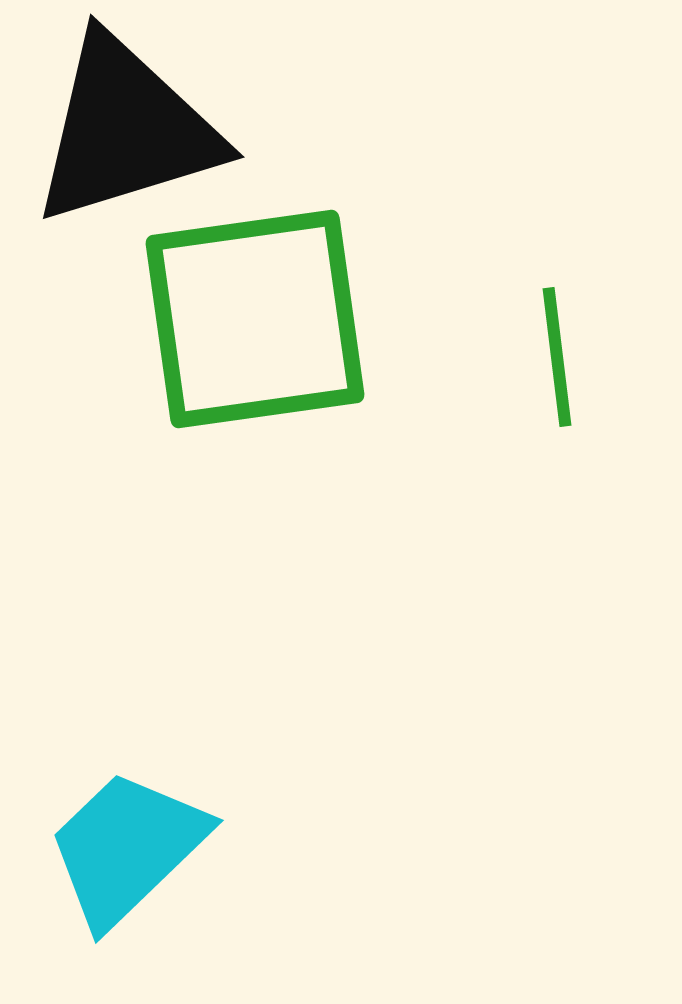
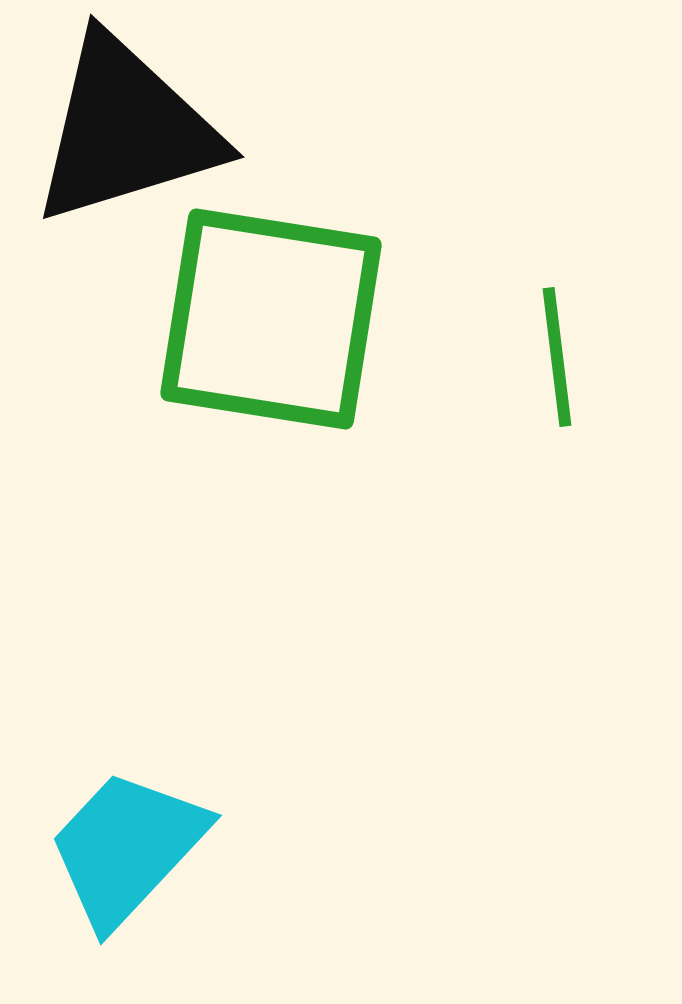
green square: moved 16 px right; rotated 17 degrees clockwise
cyan trapezoid: rotated 3 degrees counterclockwise
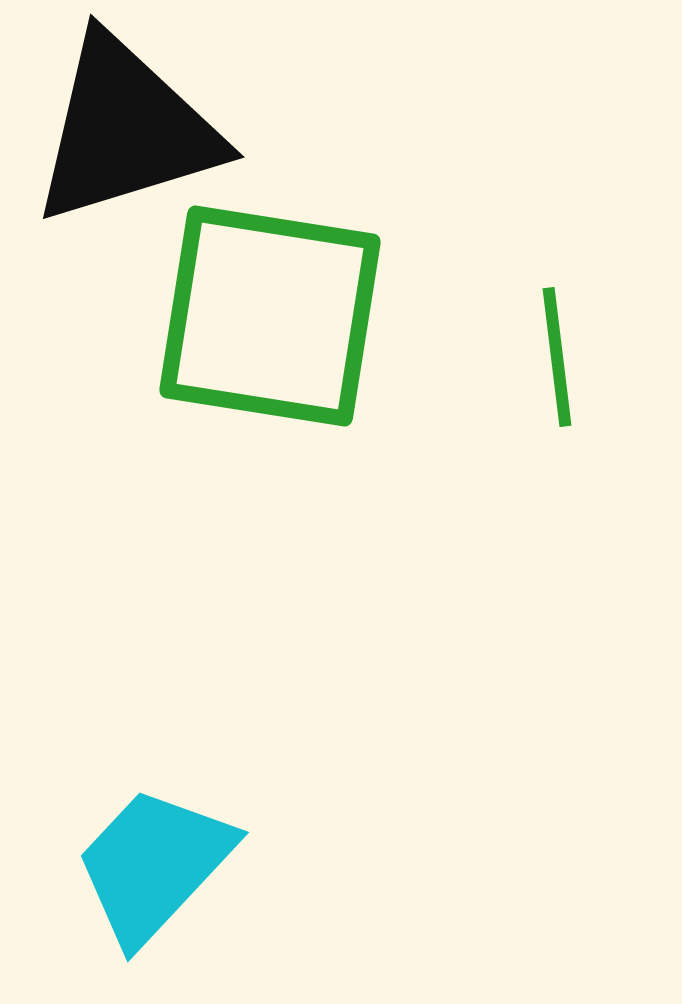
green square: moved 1 px left, 3 px up
cyan trapezoid: moved 27 px right, 17 px down
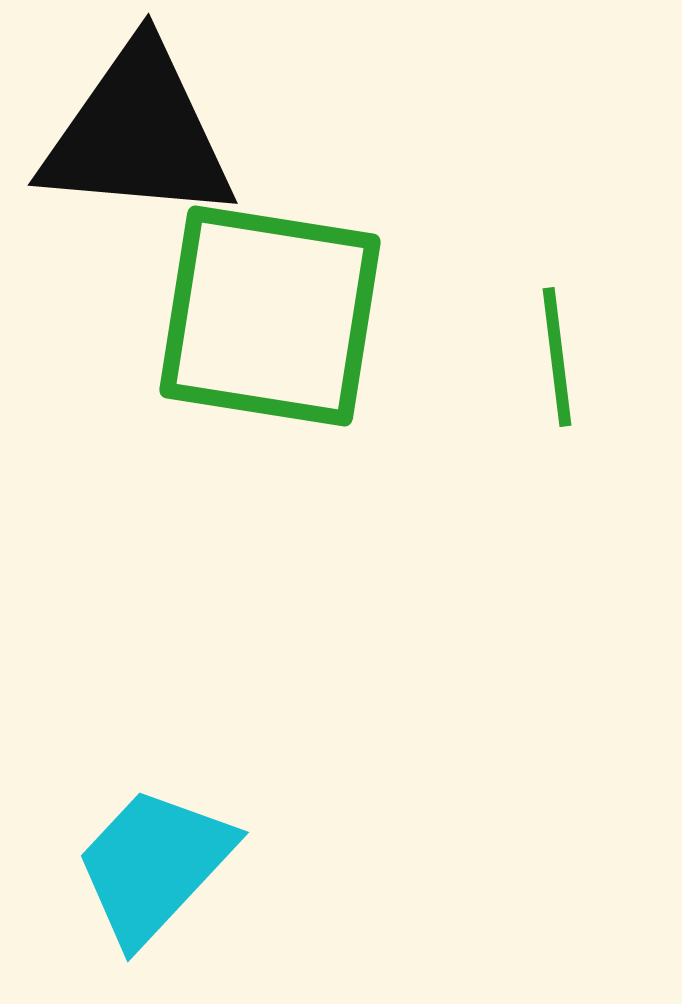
black triangle: moved 12 px right, 4 px down; rotated 22 degrees clockwise
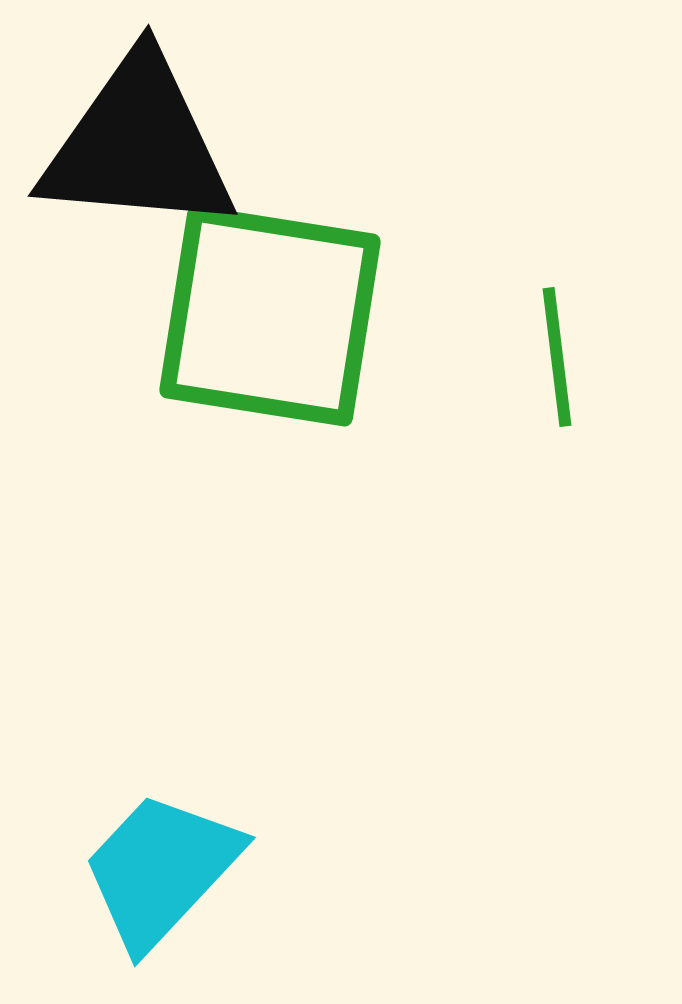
black triangle: moved 11 px down
cyan trapezoid: moved 7 px right, 5 px down
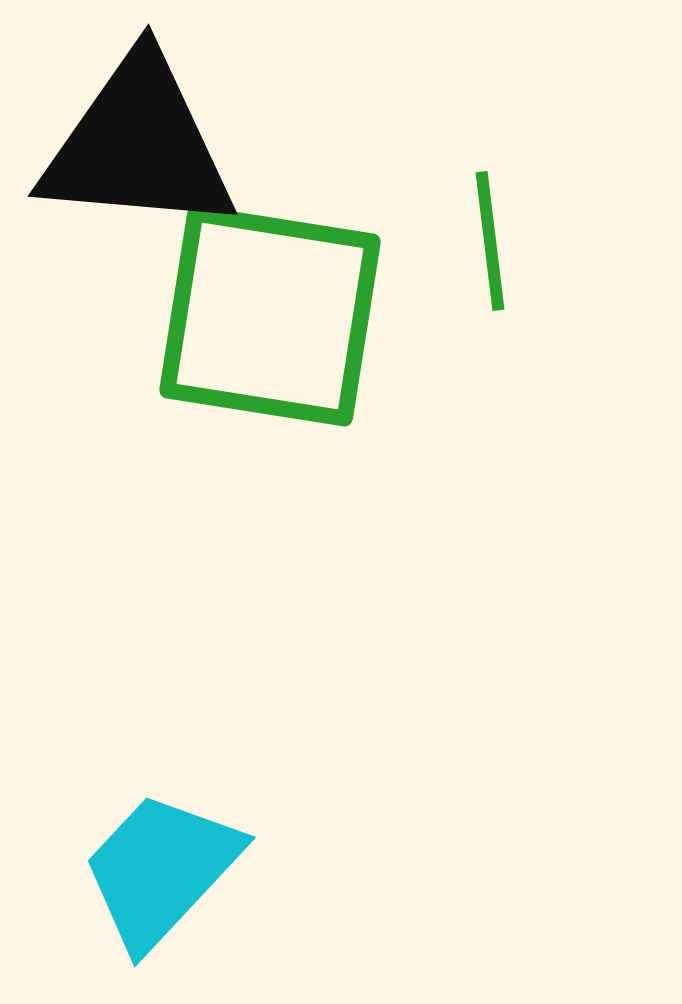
green line: moved 67 px left, 116 px up
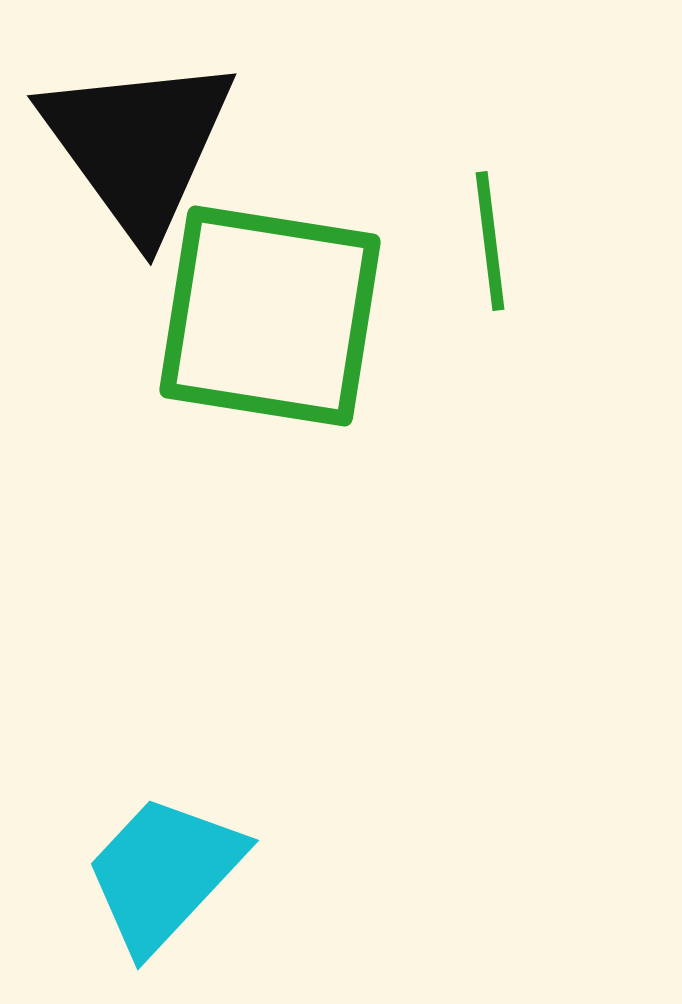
black triangle: rotated 49 degrees clockwise
cyan trapezoid: moved 3 px right, 3 px down
